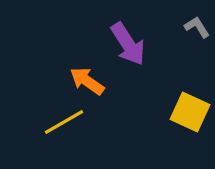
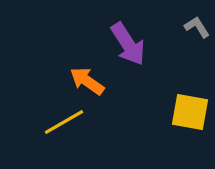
yellow square: rotated 15 degrees counterclockwise
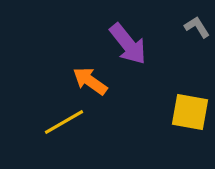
purple arrow: rotated 6 degrees counterclockwise
orange arrow: moved 3 px right
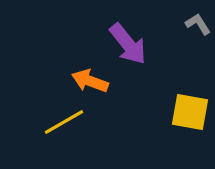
gray L-shape: moved 1 px right, 3 px up
orange arrow: rotated 15 degrees counterclockwise
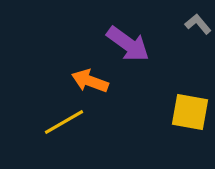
gray L-shape: rotated 8 degrees counterclockwise
purple arrow: rotated 15 degrees counterclockwise
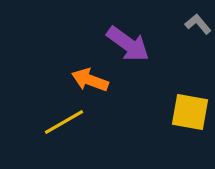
orange arrow: moved 1 px up
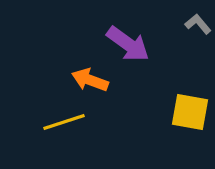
yellow line: rotated 12 degrees clockwise
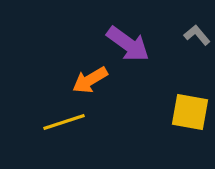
gray L-shape: moved 1 px left, 11 px down
orange arrow: rotated 51 degrees counterclockwise
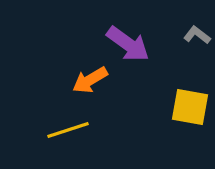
gray L-shape: rotated 12 degrees counterclockwise
yellow square: moved 5 px up
yellow line: moved 4 px right, 8 px down
